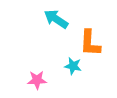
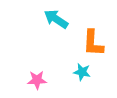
orange L-shape: moved 3 px right
cyan star: moved 9 px right, 6 px down
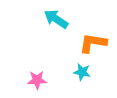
orange L-shape: rotated 96 degrees clockwise
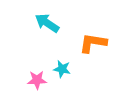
cyan arrow: moved 9 px left, 4 px down
cyan star: moved 20 px left, 3 px up
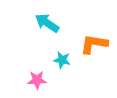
orange L-shape: moved 1 px right, 1 px down
cyan star: moved 9 px up
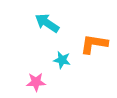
pink star: moved 1 px left, 2 px down
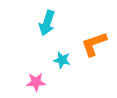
cyan arrow: rotated 105 degrees counterclockwise
orange L-shape: rotated 28 degrees counterclockwise
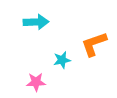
cyan arrow: moved 11 px left, 1 px up; rotated 110 degrees counterclockwise
cyan star: rotated 24 degrees counterclockwise
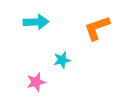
orange L-shape: moved 3 px right, 16 px up
pink star: rotated 12 degrees counterclockwise
